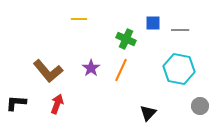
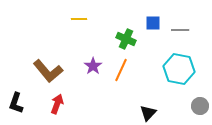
purple star: moved 2 px right, 2 px up
black L-shape: rotated 75 degrees counterclockwise
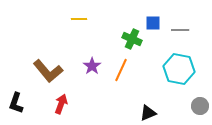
green cross: moved 6 px right
purple star: moved 1 px left
red arrow: moved 4 px right
black triangle: rotated 24 degrees clockwise
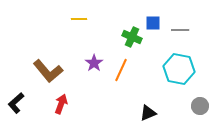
green cross: moved 2 px up
purple star: moved 2 px right, 3 px up
black L-shape: rotated 30 degrees clockwise
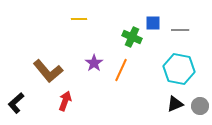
red arrow: moved 4 px right, 3 px up
black triangle: moved 27 px right, 9 px up
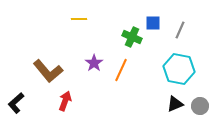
gray line: rotated 66 degrees counterclockwise
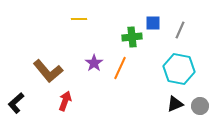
green cross: rotated 30 degrees counterclockwise
orange line: moved 1 px left, 2 px up
